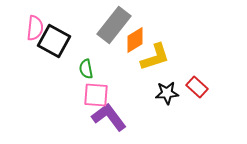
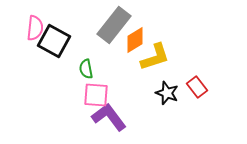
red rectangle: rotated 10 degrees clockwise
black star: rotated 25 degrees clockwise
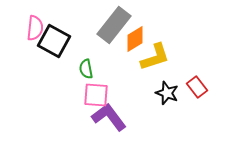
orange diamond: moved 1 px up
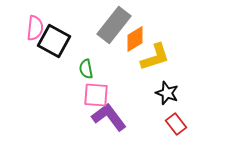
red rectangle: moved 21 px left, 37 px down
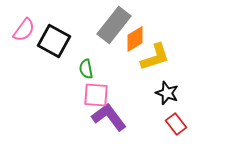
pink semicircle: moved 11 px left, 2 px down; rotated 30 degrees clockwise
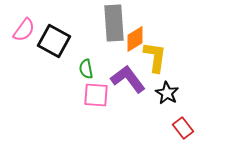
gray rectangle: moved 2 px up; rotated 42 degrees counterclockwise
yellow L-shape: rotated 64 degrees counterclockwise
black star: rotated 10 degrees clockwise
purple L-shape: moved 19 px right, 38 px up
red rectangle: moved 7 px right, 4 px down
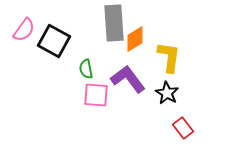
yellow L-shape: moved 14 px right
